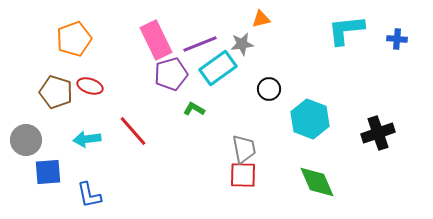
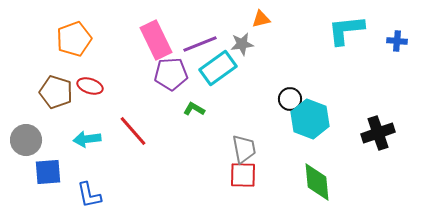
blue cross: moved 2 px down
purple pentagon: rotated 12 degrees clockwise
black circle: moved 21 px right, 10 px down
green diamond: rotated 18 degrees clockwise
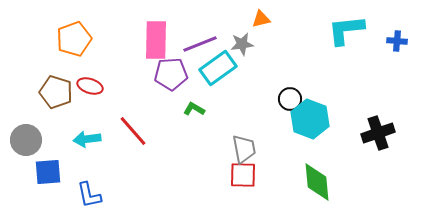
pink rectangle: rotated 27 degrees clockwise
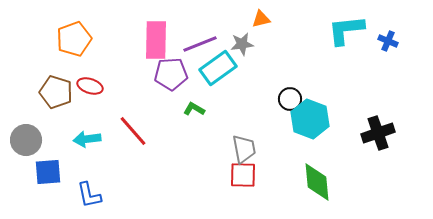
blue cross: moved 9 px left; rotated 18 degrees clockwise
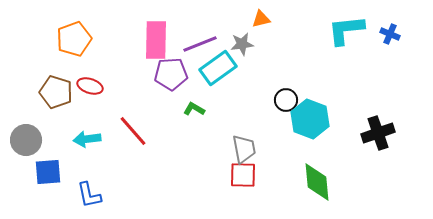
blue cross: moved 2 px right, 7 px up
black circle: moved 4 px left, 1 px down
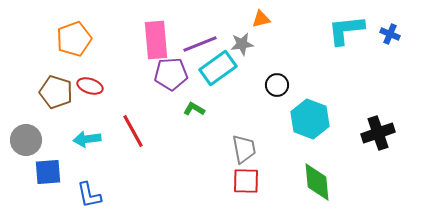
pink rectangle: rotated 6 degrees counterclockwise
black circle: moved 9 px left, 15 px up
red line: rotated 12 degrees clockwise
red square: moved 3 px right, 6 px down
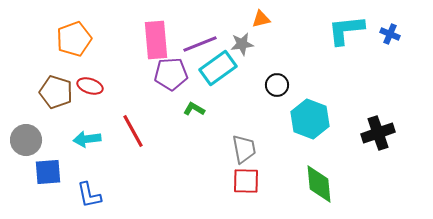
green diamond: moved 2 px right, 2 px down
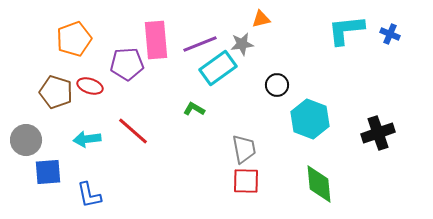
purple pentagon: moved 44 px left, 10 px up
red line: rotated 20 degrees counterclockwise
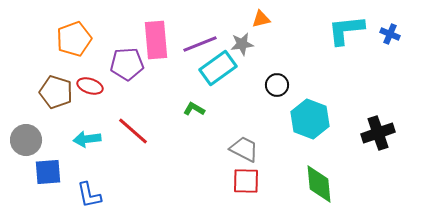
gray trapezoid: rotated 52 degrees counterclockwise
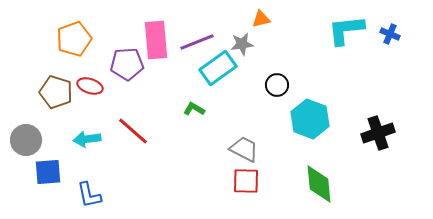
purple line: moved 3 px left, 2 px up
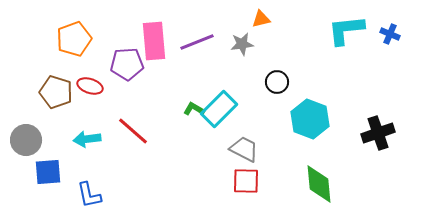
pink rectangle: moved 2 px left, 1 px down
cyan rectangle: moved 1 px right, 41 px down; rotated 9 degrees counterclockwise
black circle: moved 3 px up
